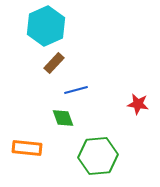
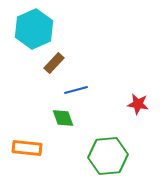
cyan hexagon: moved 12 px left, 3 px down
green hexagon: moved 10 px right
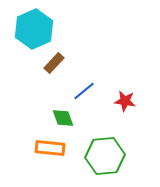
blue line: moved 8 px right, 1 px down; rotated 25 degrees counterclockwise
red star: moved 13 px left, 3 px up
orange rectangle: moved 23 px right
green hexagon: moved 3 px left
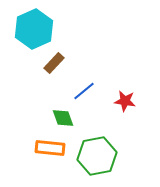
green hexagon: moved 8 px left; rotated 6 degrees counterclockwise
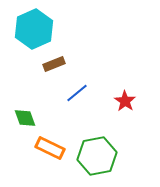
brown rectangle: moved 1 px down; rotated 25 degrees clockwise
blue line: moved 7 px left, 2 px down
red star: rotated 25 degrees clockwise
green diamond: moved 38 px left
orange rectangle: rotated 20 degrees clockwise
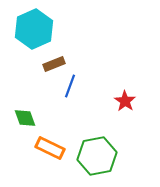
blue line: moved 7 px left, 7 px up; rotated 30 degrees counterclockwise
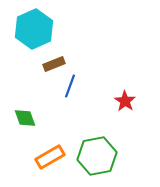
orange rectangle: moved 9 px down; rotated 56 degrees counterclockwise
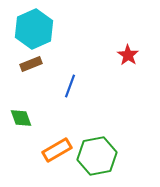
brown rectangle: moved 23 px left
red star: moved 3 px right, 46 px up
green diamond: moved 4 px left
orange rectangle: moved 7 px right, 7 px up
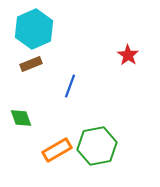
green hexagon: moved 10 px up
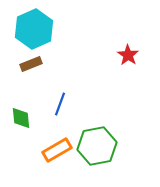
blue line: moved 10 px left, 18 px down
green diamond: rotated 15 degrees clockwise
